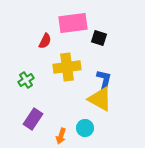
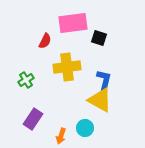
yellow triangle: moved 1 px down
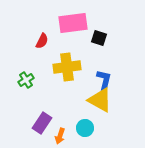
red semicircle: moved 3 px left
purple rectangle: moved 9 px right, 4 px down
orange arrow: moved 1 px left
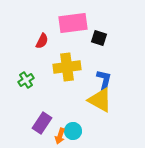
cyan circle: moved 12 px left, 3 px down
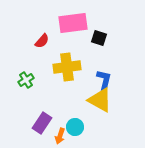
red semicircle: rotated 14 degrees clockwise
cyan circle: moved 2 px right, 4 px up
